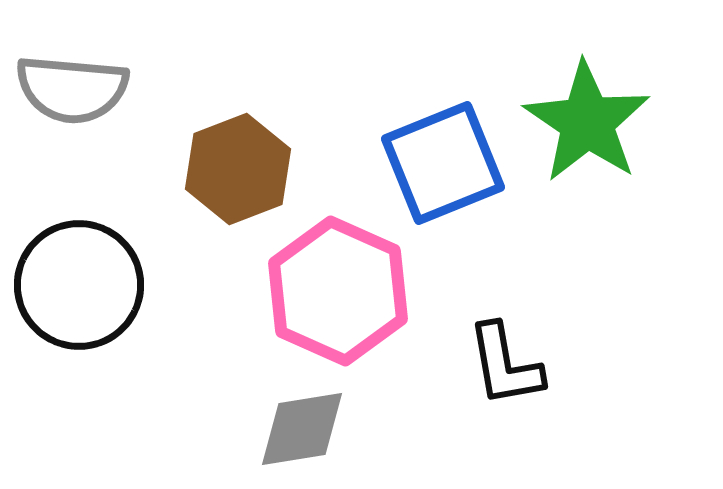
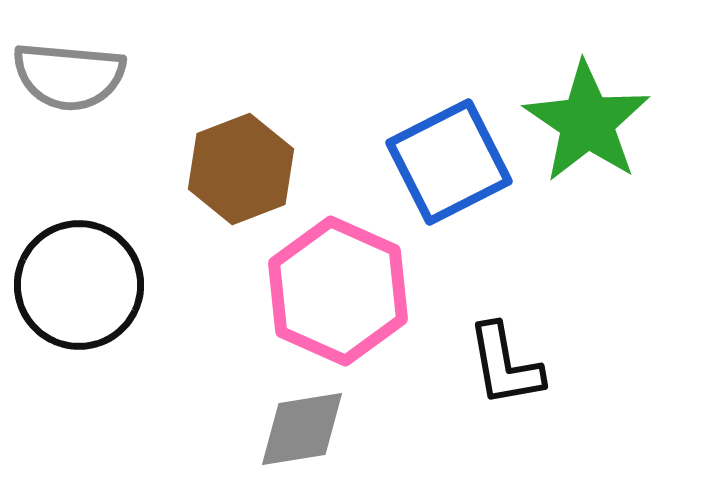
gray semicircle: moved 3 px left, 13 px up
blue square: moved 6 px right, 1 px up; rotated 5 degrees counterclockwise
brown hexagon: moved 3 px right
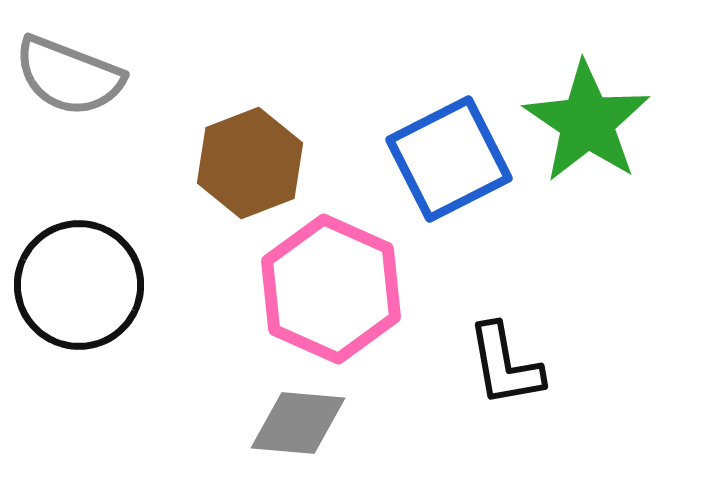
gray semicircle: rotated 16 degrees clockwise
blue square: moved 3 px up
brown hexagon: moved 9 px right, 6 px up
pink hexagon: moved 7 px left, 2 px up
gray diamond: moved 4 px left, 6 px up; rotated 14 degrees clockwise
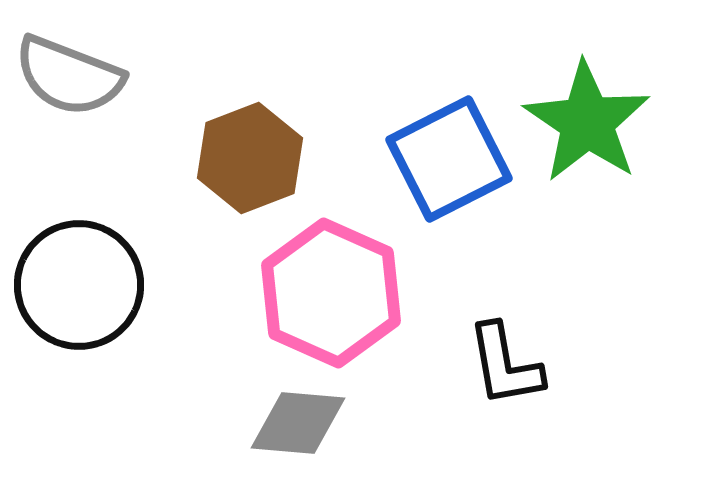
brown hexagon: moved 5 px up
pink hexagon: moved 4 px down
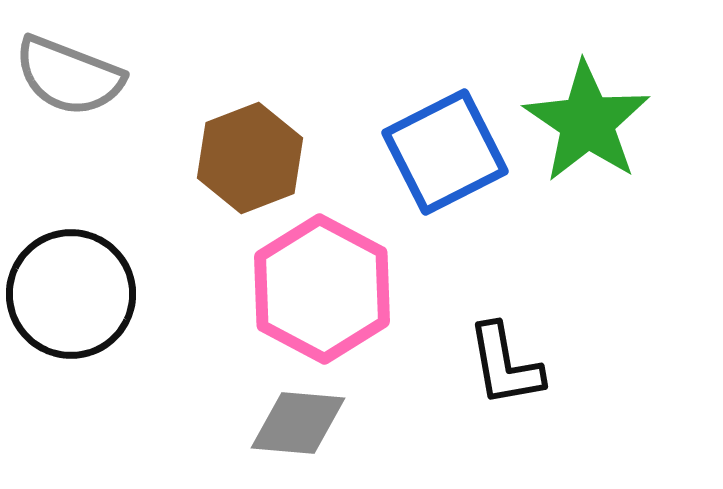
blue square: moved 4 px left, 7 px up
black circle: moved 8 px left, 9 px down
pink hexagon: moved 9 px left, 4 px up; rotated 4 degrees clockwise
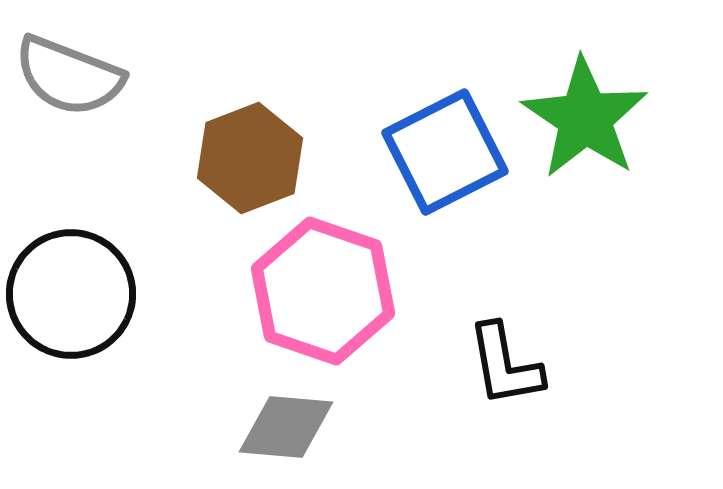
green star: moved 2 px left, 4 px up
pink hexagon: moved 1 px right, 2 px down; rotated 9 degrees counterclockwise
gray diamond: moved 12 px left, 4 px down
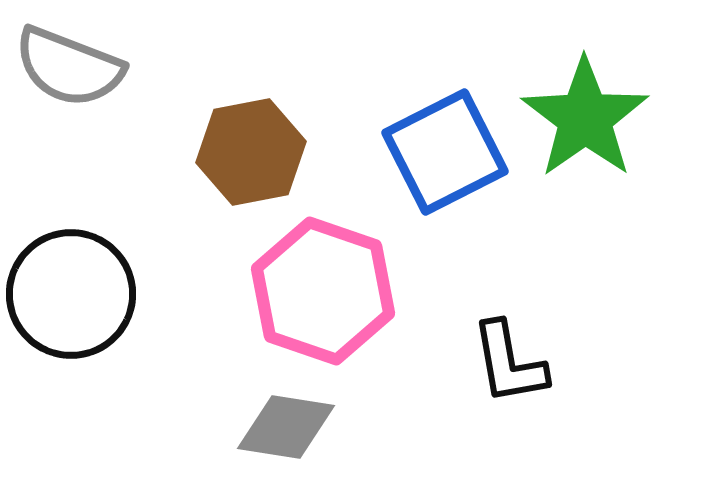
gray semicircle: moved 9 px up
green star: rotated 3 degrees clockwise
brown hexagon: moved 1 px right, 6 px up; rotated 10 degrees clockwise
black L-shape: moved 4 px right, 2 px up
gray diamond: rotated 4 degrees clockwise
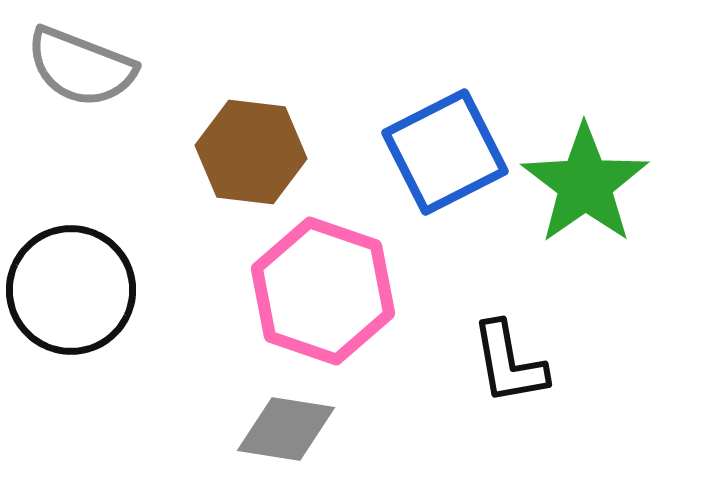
gray semicircle: moved 12 px right
green star: moved 66 px down
brown hexagon: rotated 18 degrees clockwise
black circle: moved 4 px up
gray diamond: moved 2 px down
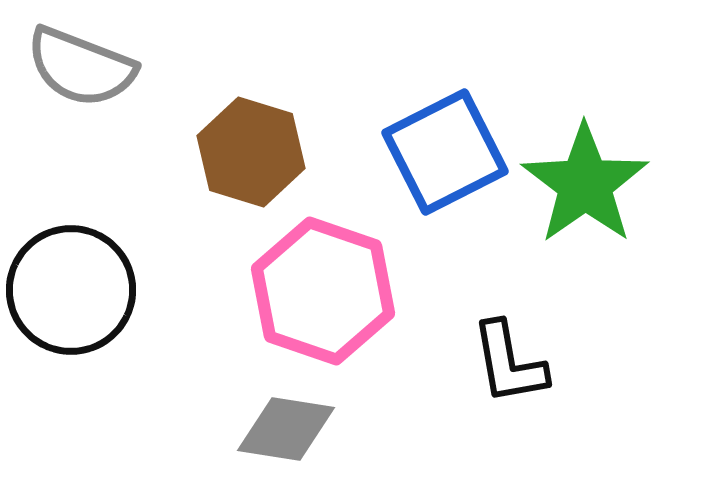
brown hexagon: rotated 10 degrees clockwise
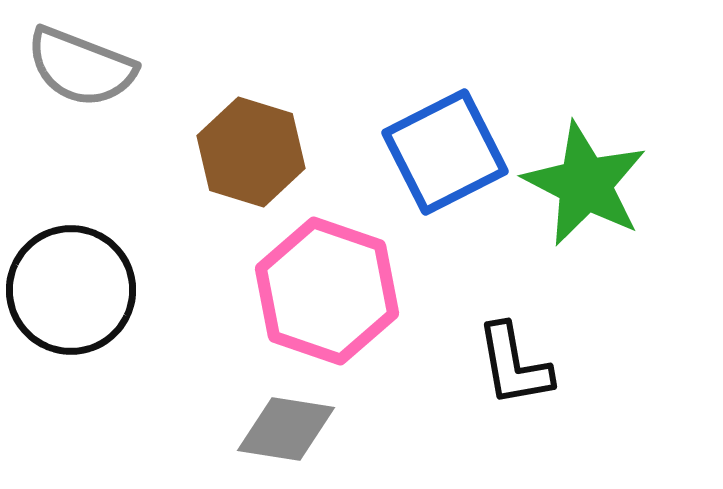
green star: rotated 10 degrees counterclockwise
pink hexagon: moved 4 px right
black L-shape: moved 5 px right, 2 px down
